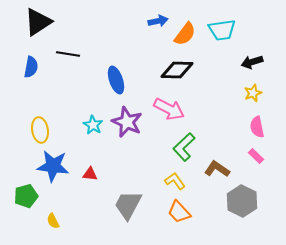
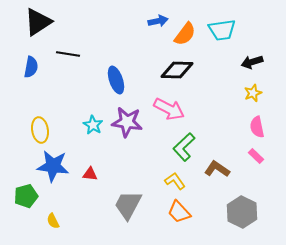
purple star: rotated 16 degrees counterclockwise
gray hexagon: moved 11 px down
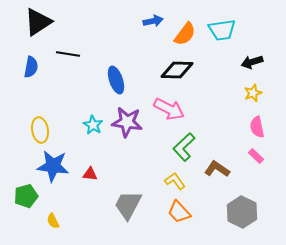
blue arrow: moved 5 px left
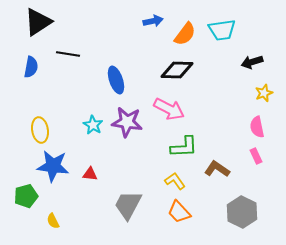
yellow star: moved 11 px right
green L-shape: rotated 140 degrees counterclockwise
pink rectangle: rotated 21 degrees clockwise
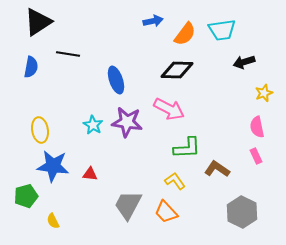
black arrow: moved 8 px left
green L-shape: moved 3 px right, 1 px down
orange trapezoid: moved 13 px left
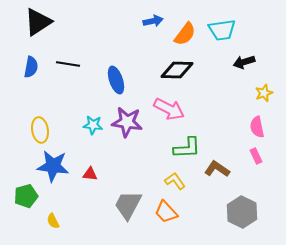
black line: moved 10 px down
cyan star: rotated 24 degrees counterclockwise
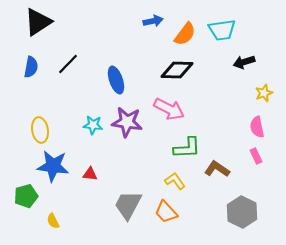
black line: rotated 55 degrees counterclockwise
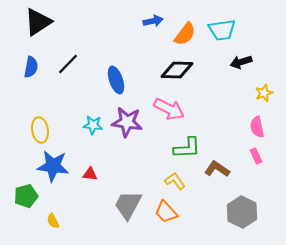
black arrow: moved 3 px left
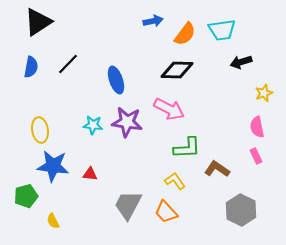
gray hexagon: moved 1 px left, 2 px up
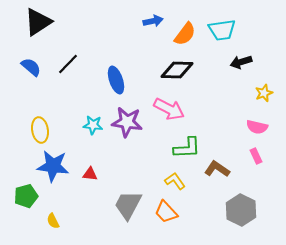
blue semicircle: rotated 60 degrees counterclockwise
pink semicircle: rotated 65 degrees counterclockwise
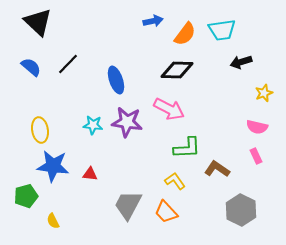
black triangle: rotated 44 degrees counterclockwise
